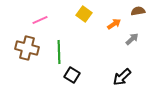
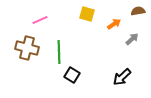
yellow square: moved 3 px right; rotated 21 degrees counterclockwise
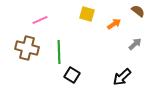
brown semicircle: rotated 48 degrees clockwise
gray arrow: moved 3 px right, 5 px down
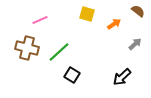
green line: rotated 50 degrees clockwise
